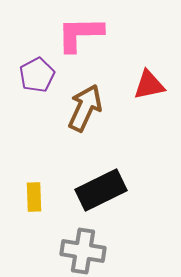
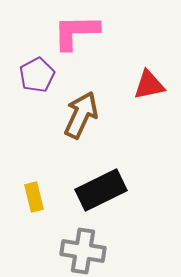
pink L-shape: moved 4 px left, 2 px up
brown arrow: moved 4 px left, 7 px down
yellow rectangle: rotated 12 degrees counterclockwise
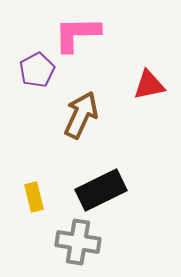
pink L-shape: moved 1 px right, 2 px down
purple pentagon: moved 5 px up
gray cross: moved 5 px left, 9 px up
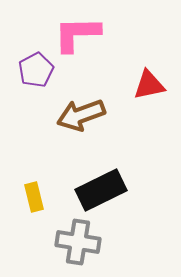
purple pentagon: moved 1 px left
brown arrow: rotated 135 degrees counterclockwise
